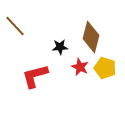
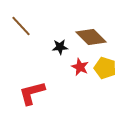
brown line: moved 6 px right
brown diamond: rotated 60 degrees counterclockwise
red L-shape: moved 3 px left, 17 px down
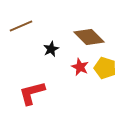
brown line: rotated 70 degrees counterclockwise
brown diamond: moved 2 px left
black star: moved 9 px left, 2 px down; rotated 21 degrees counterclockwise
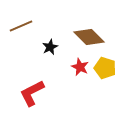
black star: moved 1 px left, 2 px up
red L-shape: rotated 12 degrees counterclockwise
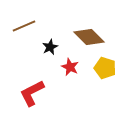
brown line: moved 3 px right
red star: moved 10 px left
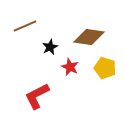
brown line: moved 1 px right
brown diamond: rotated 36 degrees counterclockwise
red L-shape: moved 5 px right, 3 px down
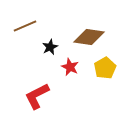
yellow pentagon: rotated 25 degrees clockwise
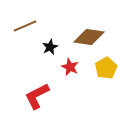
yellow pentagon: moved 1 px right
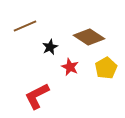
brown diamond: rotated 24 degrees clockwise
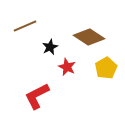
red star: moved 3 px left
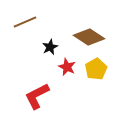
brown line: moved 4 px up
yellow pentagon: moved 10 px left, 1 px down
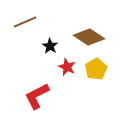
black star: moved 1 px up; rotated 14 degrees counterclockwise
